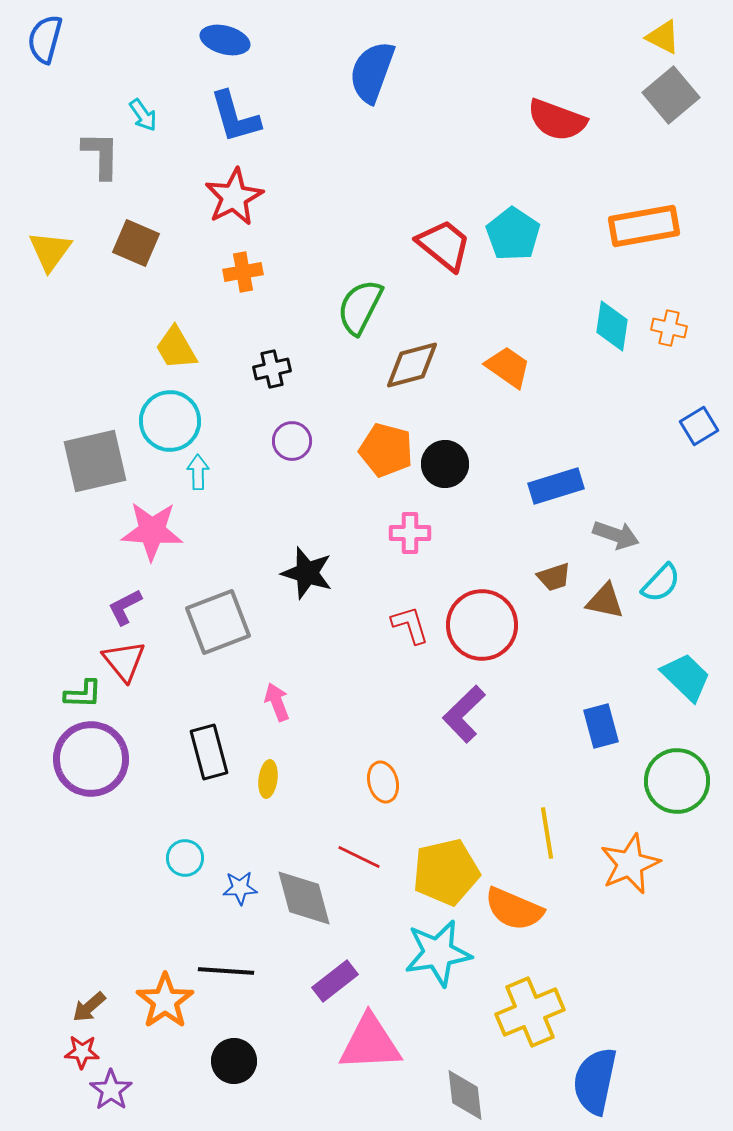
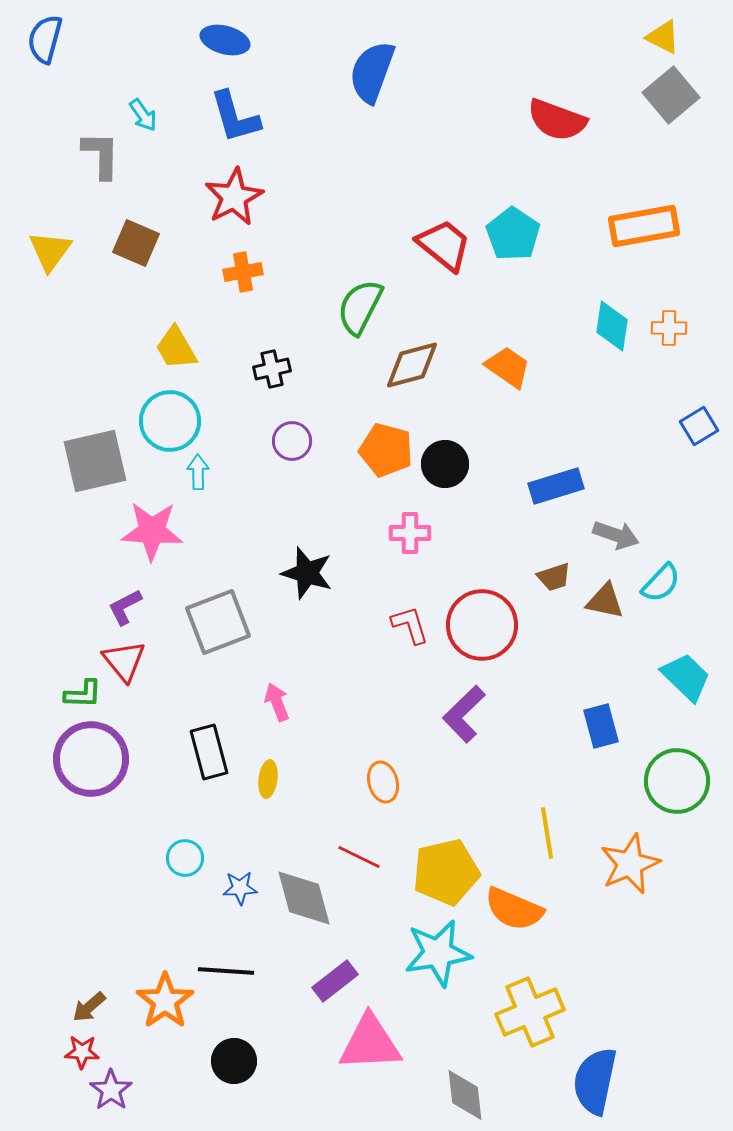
orange cross at (669, 328): rotated 12 degrees counterclockwise
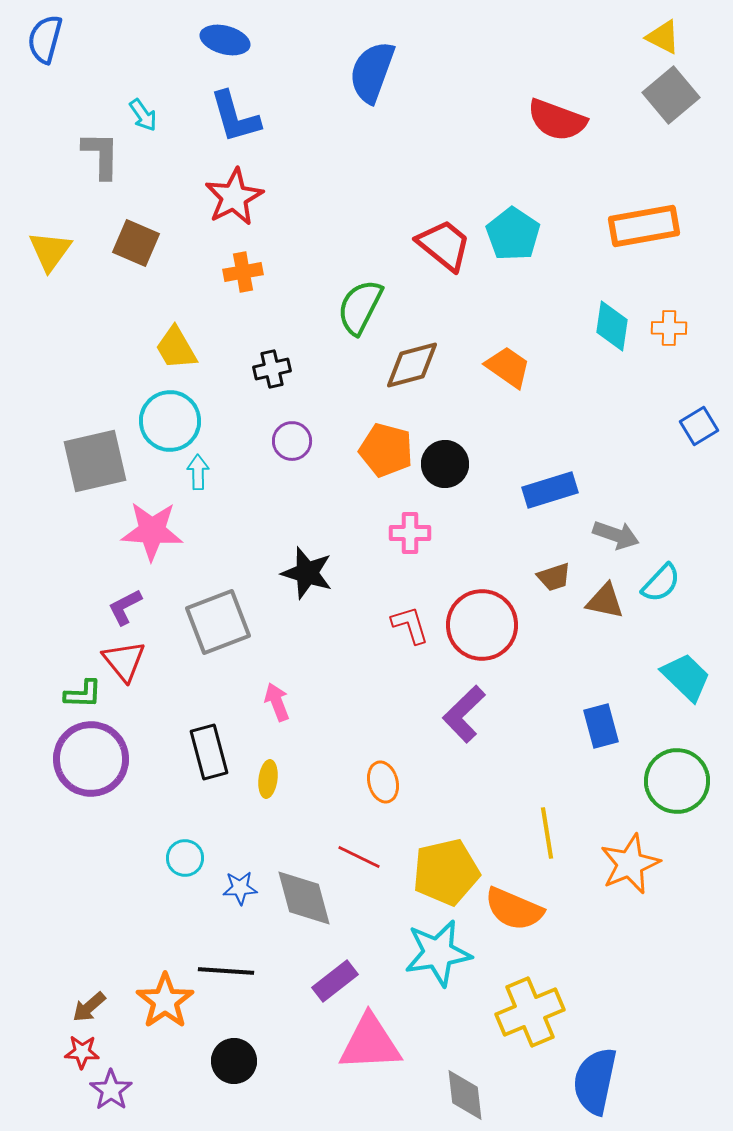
blue rectangle at (556, 486): moved 6 px left, 4 px down
